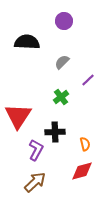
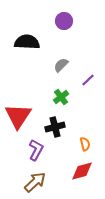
gray semicircle: moved 1 px left, 3 px down
black cross: moved 5 px up; rotated 12 degrees counterclockwise
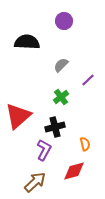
red triangle: rotated 16 degrees clockwise
purple L-shape: moved 8 px right
red diamond: moved 8 px left
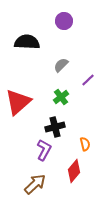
red triangle: moved 14 px up
red diamond: rotated 35 degrees counterclockwise
brown arrow: moved 2 px down
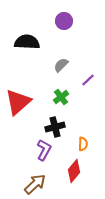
orange semicircle: moved 2 px left; rotated 16 degrees clockwise
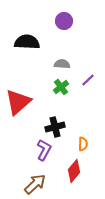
gray semicircle: moved 1 px right, 1 px up; rotated 49 degrees clockwise
green cross: moved 10 px up
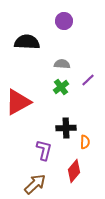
red triangle: rotated 12 degrees clockwise
black cross: moved 11 px right, 1 px down; rotated 12 degrees clockwise
orange semicircle: moved 2 px right, 2 px up
purple L-shape: rotated 15 degrees counterclockwise
